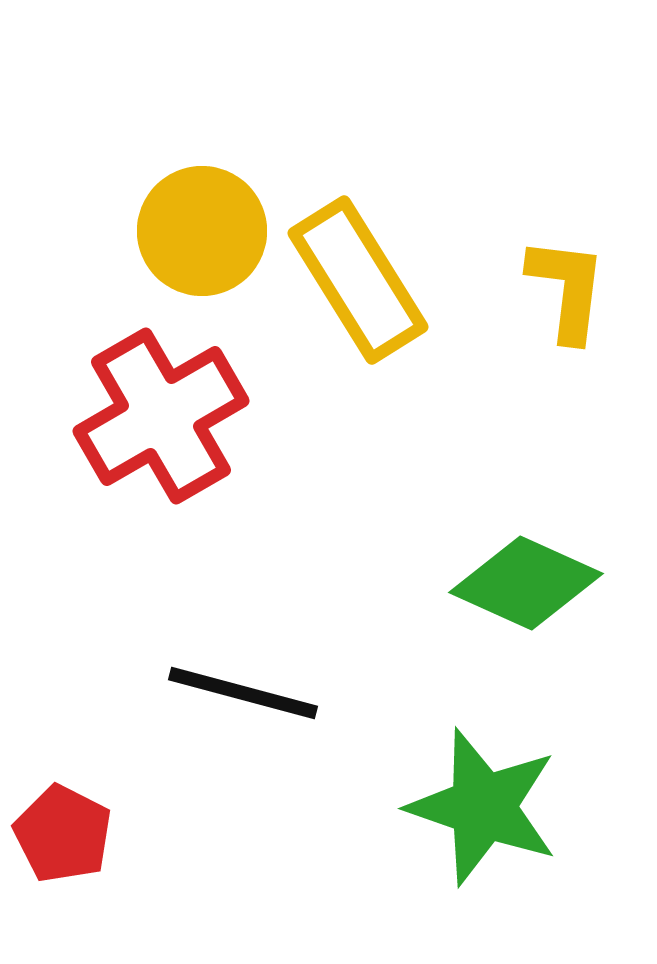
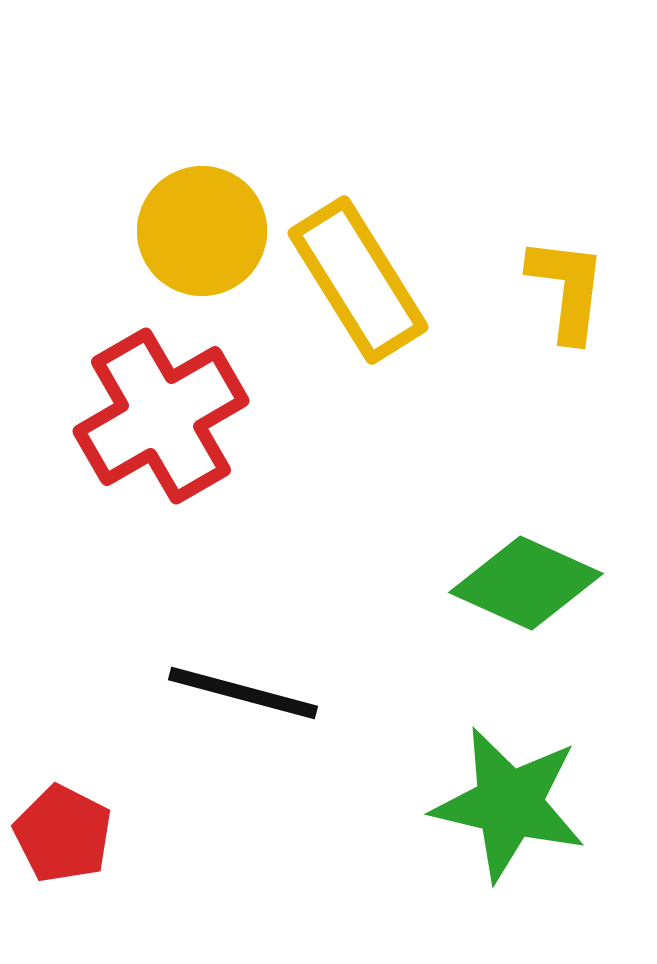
green star: moved 26 px right, 3 px up; rotated 6 degrees counterclockwise
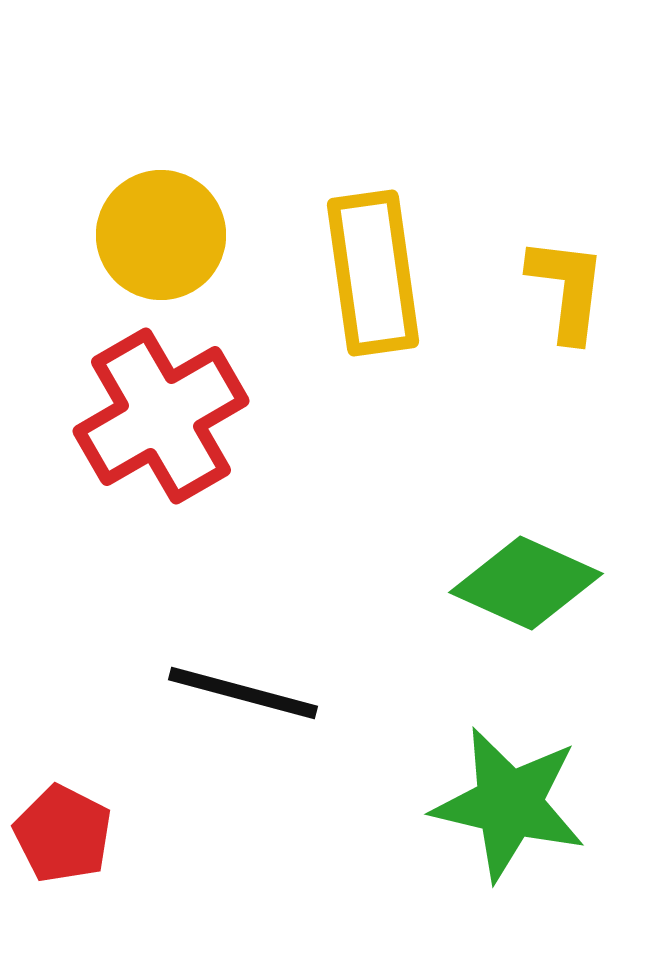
yellow circle: moved 41 px left, 4 px down
yellow rectangle: moved 15 px right, 7 px up; rotated 24 degrees clockwise
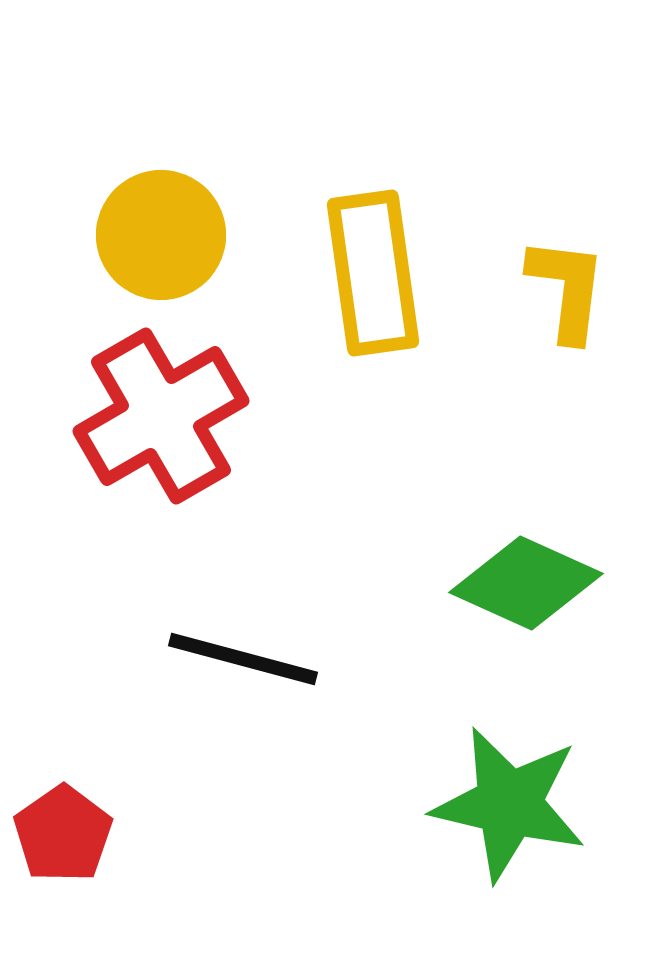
black line: moved 34 px up
red pentagon: rotated 10 degrees clockwise
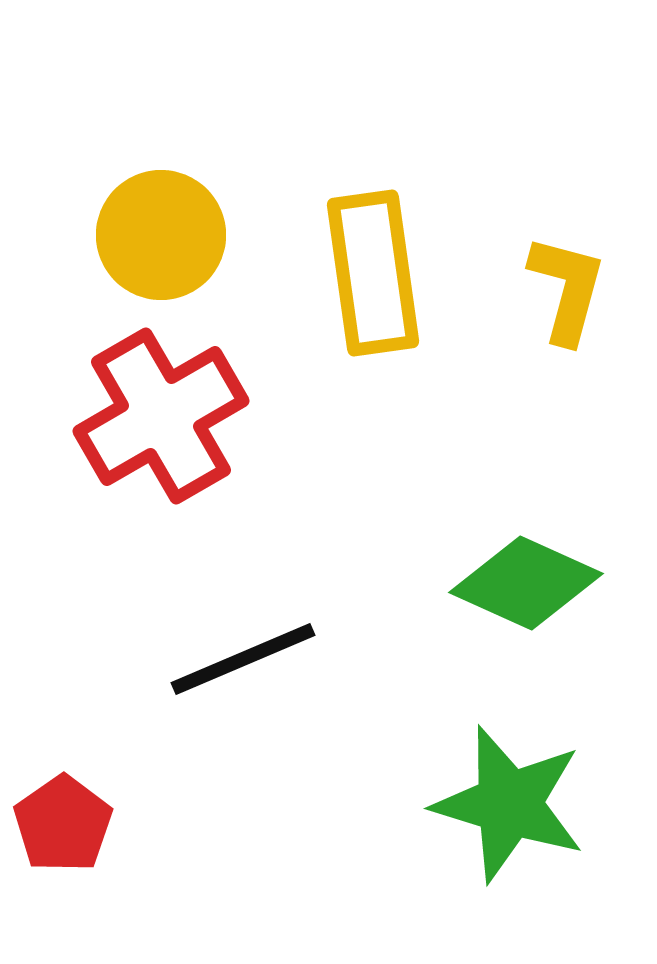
yellow L-shape: rotated 8 degrees clockwise
black line: rotated 38 degrees counterclockwise
green star: rotated 4 degrees clockwise
red pentagon: moved 10 px up
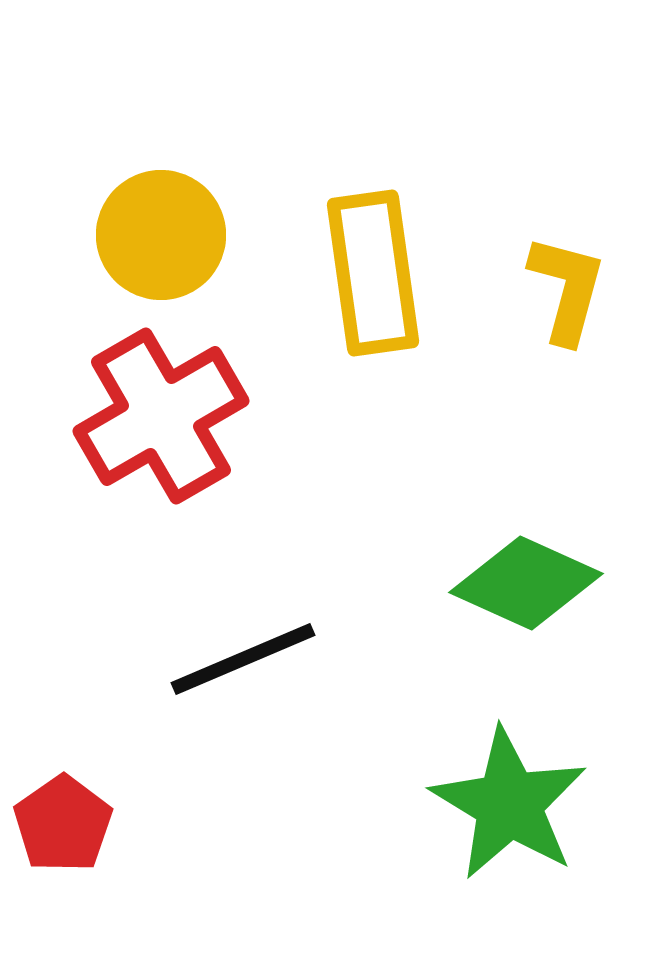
green star: rotated 14 degrees clockwise
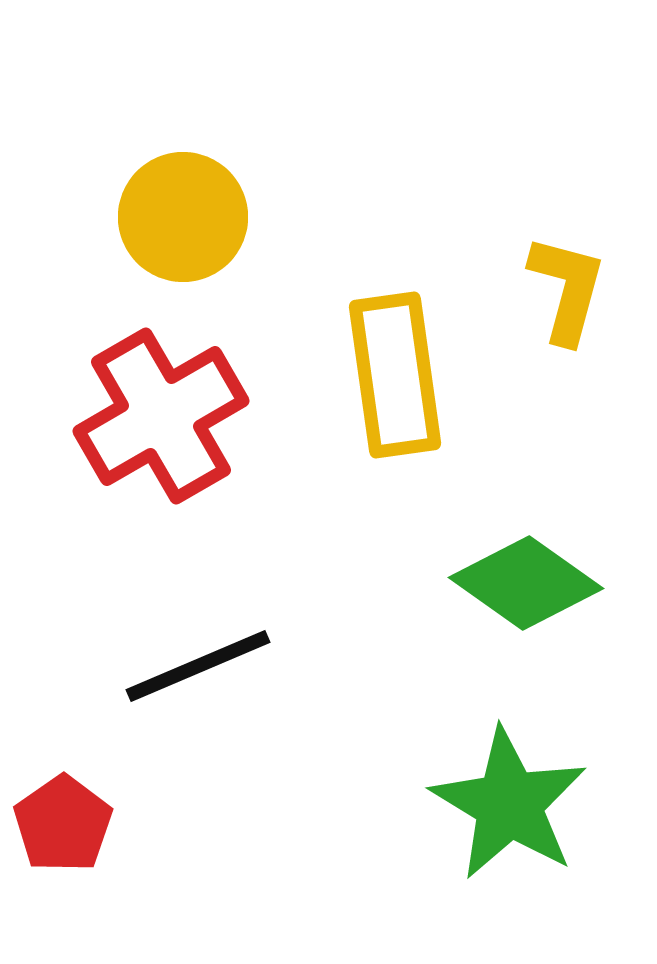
yellow circle: moved 22 px right, 18 px up
yellow rectangle: moved 22 px right, 102 px down
green diamond: rotated 11 degrees clockwise
black line: moved 45 px left, 7 px down
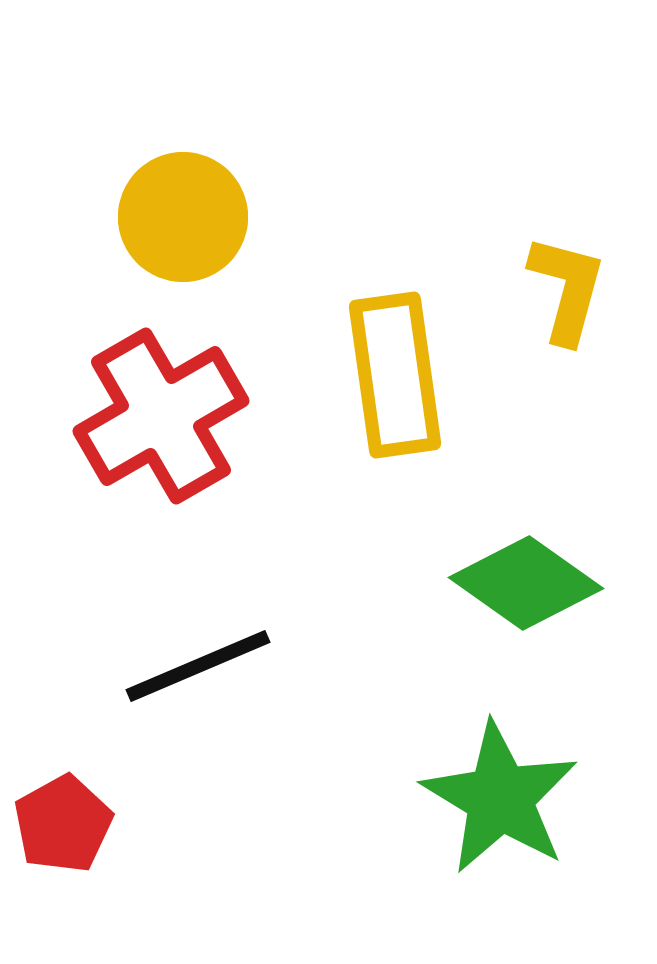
green star: moved 9 px left, 6 px up
red pentagon: rotated 6 degrees clockwise
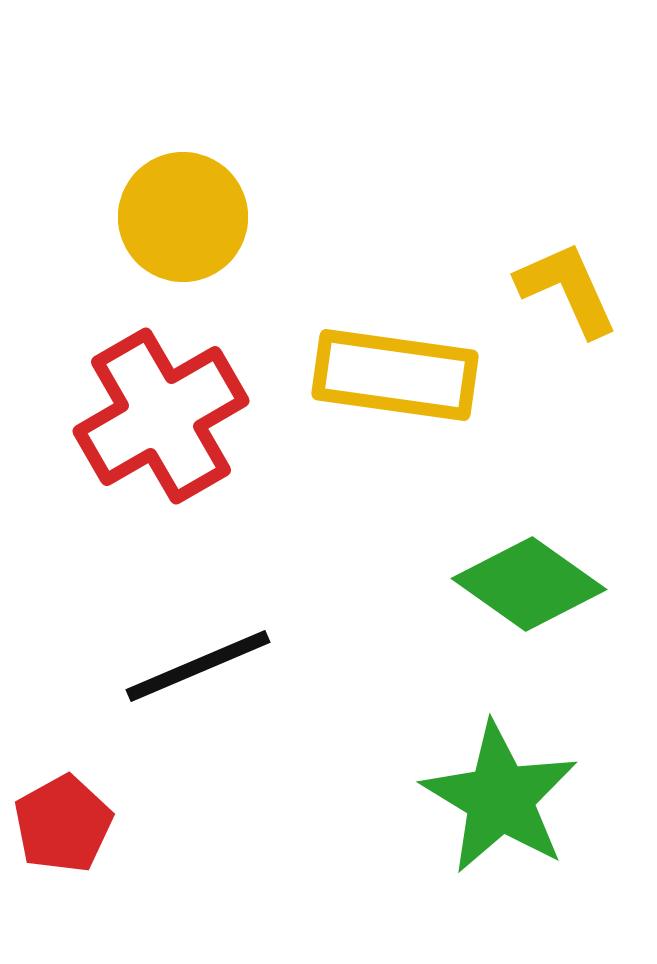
yellow L-shape: rotated 39 degrees counterclockwise
yellow rectangle: rotated 74 degrees counterclockwise
green diamond: moved 3 px right, 1 px down
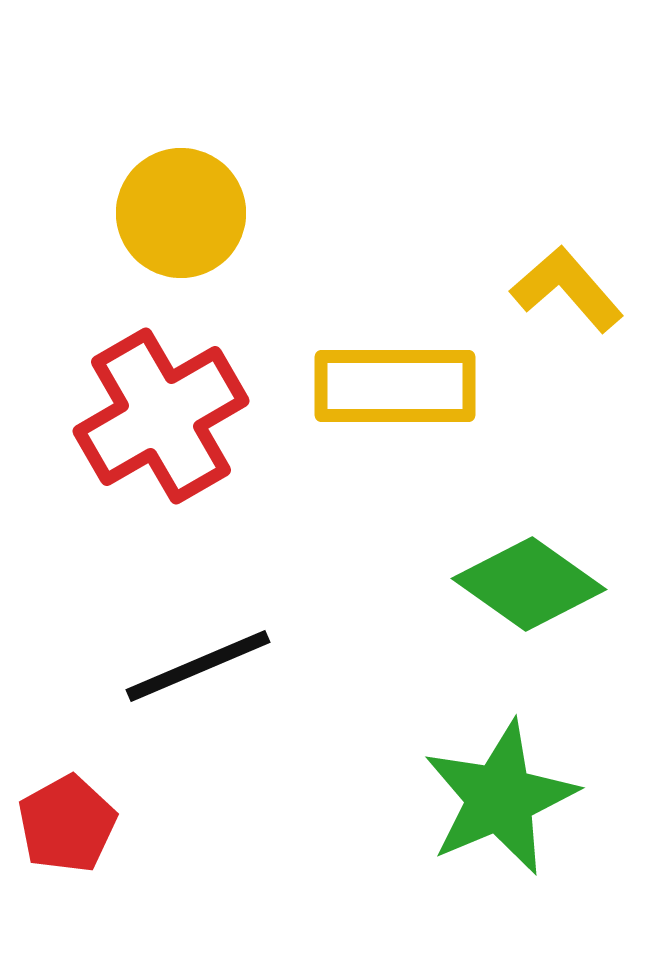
yellow circle: moved 2 px left, 4 px up
yellow L-shape: rotated 17 degrees counterclockwise
yellow rectangle: moved 11 px down; rotated 8 degrees counterclockwise
green star: rotated 18 degrees clockwise
red pentagon: moved 4 px right
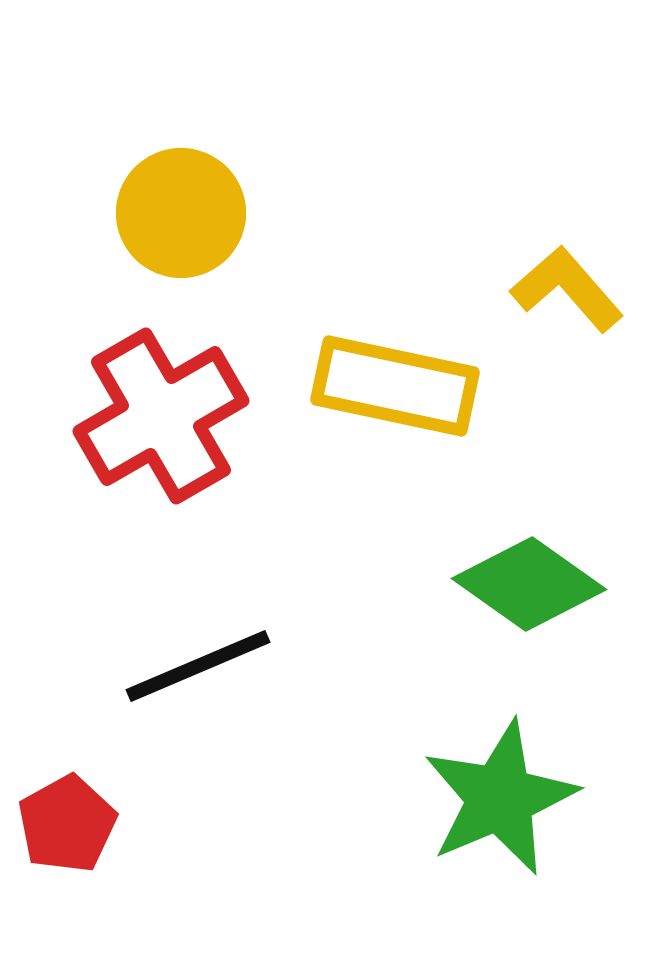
yellow rectangle: rotated 12 degrees clockwise
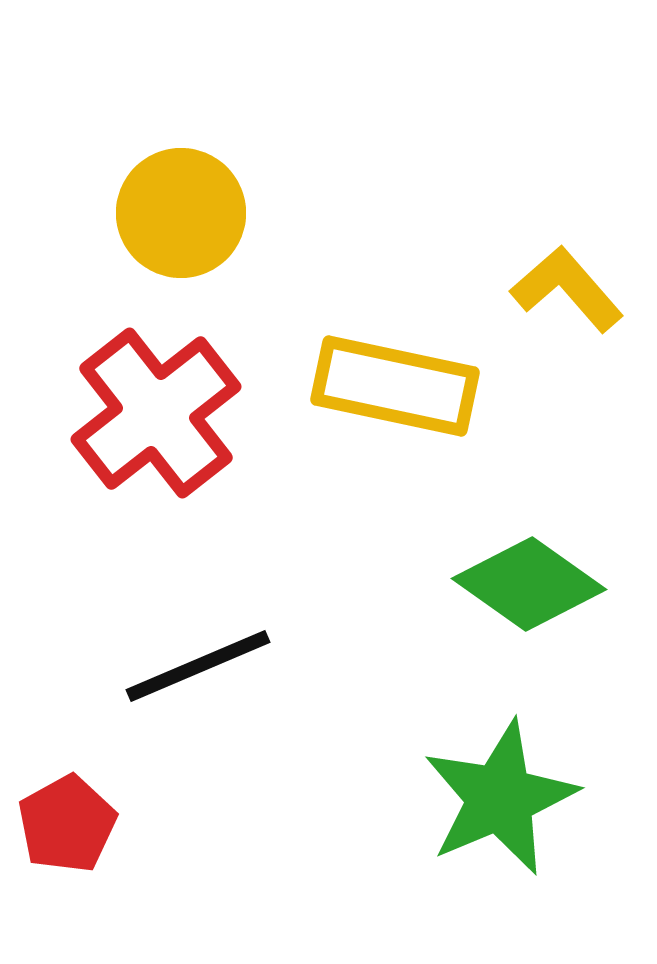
red cross: moved 5 px left, 3 px up; rotated 8 degrees counterclockwise
